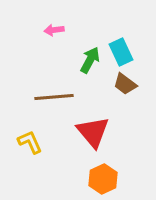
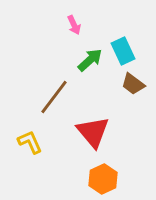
pink arrow: moved 20 px right, 5 px up; rotated 108 degrees counterclockwise
cyan rectangle: moved 2 px right, 1 px up
green arrow: rotated 20 degrees clockwise
brown trapezoid: moved 8 px right
brown line: rotated 48 degrees counterclockwise
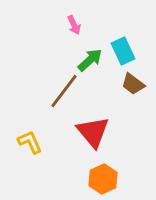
brown line: moved 10 px right, 6 px up
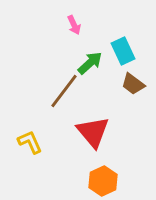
green arrow: moved 3 px down
orange hexagon: moved 2 px down
